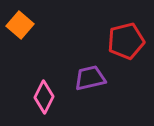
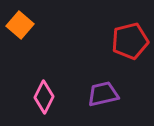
red pentagon: moved 4 px right
purple trapezoid: moved 13 px right, 16 px down
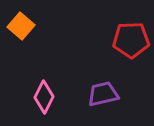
orange square: moved 1 px right, 1 px down
red pentagon: moved 1 px right, 1 px up; rotated 12 degrees clockwise
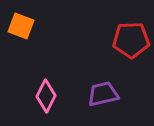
orange square: rotated 20 degrees counterclockwise
pink diamond: moved 2 px right, 1 px up
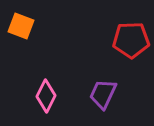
purple trapezoid: rotated 52 degrees counterclockwise
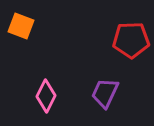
purple trapezoid: moved 2 px right, 1 px up
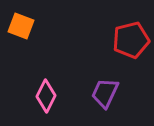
red pentagon: rotated 12 degrees counterclockwise
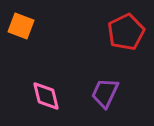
red pentagon: moved 5 px left, 8 px up; rotated 12 degrees counterclockwise
pink diamond: rotated 40 degrees counterclockwise
